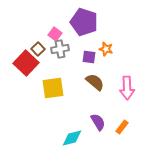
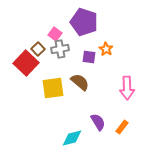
orange star: rotated 16 degrees clockwise
brown semicircle: moved 15 px left
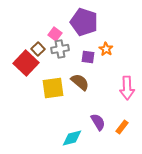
purple square: moved 1 px left
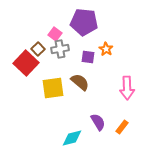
purple pentagon: rotated 12 degrees counterclockwise
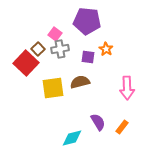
purple pentagon: moved 3 px right, 1 px up
brown semicircle: rotated 54 degrees counterclockwise
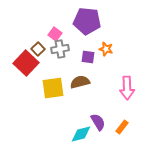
orange star: rotated 16 degrees counterclockwise
cyan diamond: moved 9 px right, 4 px up
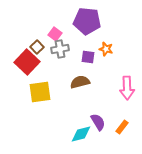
brown square: moved 1 px left, 2 px up
red square: moved 1 px right, 1 px up
yellow square: moved 13 px left, 4 px down
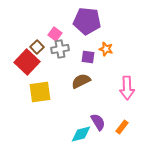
brown semicircle: moved 1 px right, 1 px up; rotated 12 degrees counterclockwise
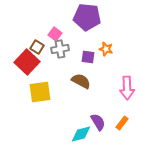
purple pentagon: moved 4 px up
brown square: rotated 16 degrees counterclockwise
brown semicircle: rotated 54 degrees clockwise
orange rectangle: moved 4 px up
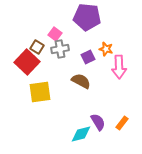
purple square: rotated 32 degrees counterclockwise
pink arrow: moved 8 px left, 21 px up
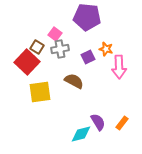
brown semicircle: moved 7 px left
